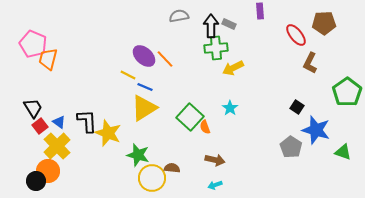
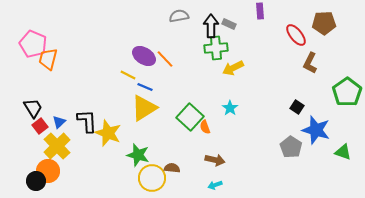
purple ellipse: rotated 10 degrees counterclockwise
blue triangle: rotated 40 degrees clockwise
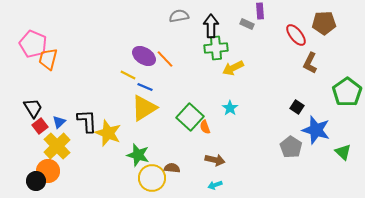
gray rectangle: moved 18 px right
green triangle: rotated 24 degrees clockwise
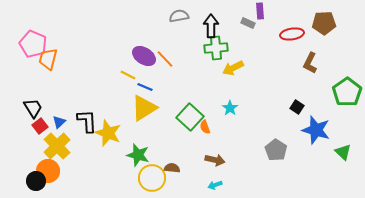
gray rectangle: moved 1 px right, 1 px up
red ellipse: moved 4 px left, 1 px up; rotated 60 degrees counterclockwise
gray pentagon: moved 15 px left, 3 px down
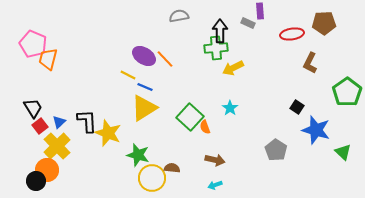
black arrow: moved 9 px right, 5 px down
orange circle: moved 1 px left, 1 px up
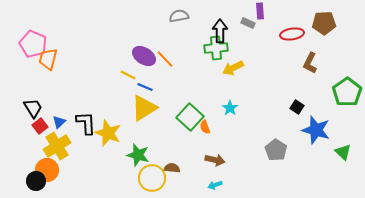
black L-shape: moved 1 px left, 2 px down
yellow cross: rotated 12 degrees clockwise
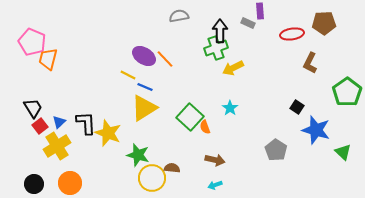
pink pentagon: moved 1 px left, 2 px up
green cross: rotated 15 degrees counterclockwise
orange circle: moved 23 px right, 13 px down
black circle: moved 2 px left, 3 px down
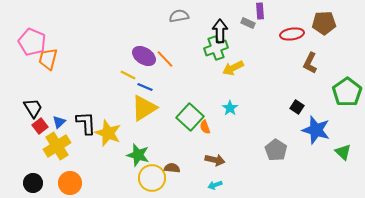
black circle: moved 1 px left, 1 px up
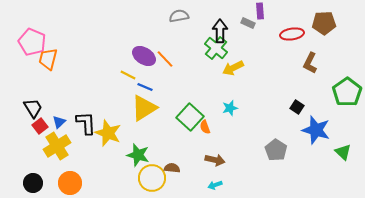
green cross: rotated 30 degrees counterclockwise
cyan star: rotated 21 degrees clockwise
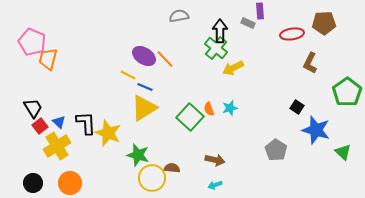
blue triangle: rotated 32 degrees counterclockwise
orange semicircle: moved 4 px right, 18 px up
